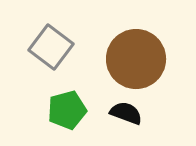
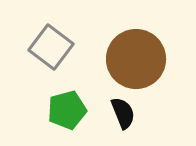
black semicircle: moved 3 px left; rotated 48 degrees clockwise
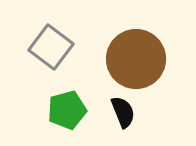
black semicircle: moved 1 px up
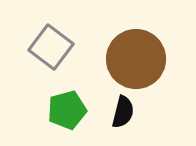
black semicircle: rotated 36 degrees clockwise
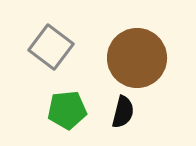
brown circle: moved 1 px right, 1 px up
green pentagon: rotated 9 degrees clockwise
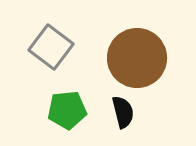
black semicircle: rotated 28 degrees counterclockwise
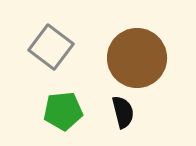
green pentagon: moved 4 px left, 1 px down
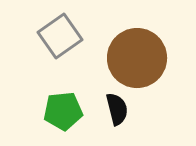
gray square: moved 9 px right, 11 px up; rotated 18 degrees clockwise
black semicircle: moved 6 px left, 3 px up
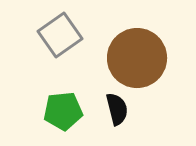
gray square: moved 1 px up
